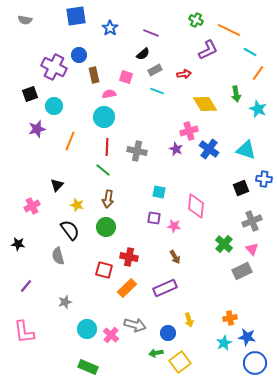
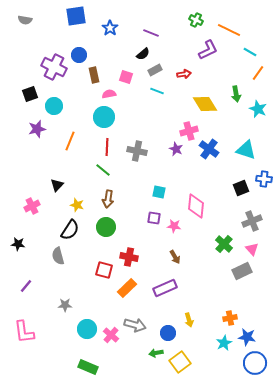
black semicircle at (70, 230): rotated 70 degrees clockwise
gray star at (65, 302): moved 3 px down; rotated 16 degrees clockwise
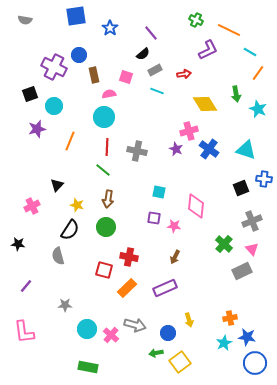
purple line at (151, 33): rotated 28 degrees clockwise
brown arrow at (175, 257): rotated 56 degrees clockwise
green rectangle at (88, 367): rotated 12 degrees counterclockwise
